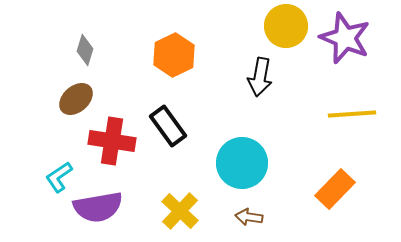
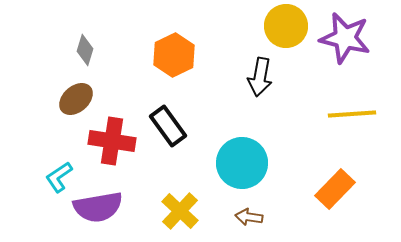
purple star: rotated 9 degrees counterclockwise
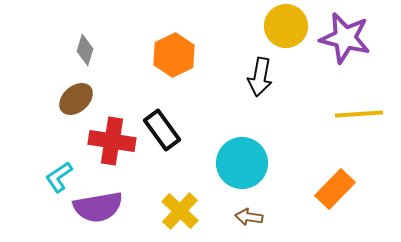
yellow line: moved 7 px right
black rectangle: moved 6 px left, 4 px down
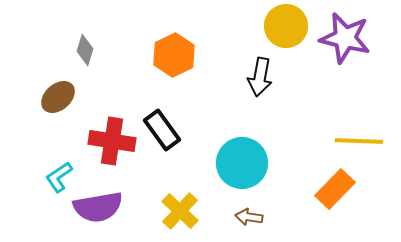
brown ellipse: moved 18 px left, 2 px up
yellow line: moved 27 px down; rotated 6 degrees clockwise
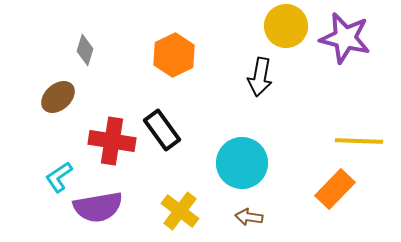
yellow cross: rotated 6 degrees counterclockwise
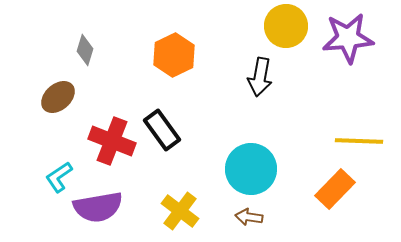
purple star: moved 3 px right; rotated 18 degrees counterclockwise
red cross: rotated 12 degrees clockwise
cyan circle: moved 9 px right, 6 px down
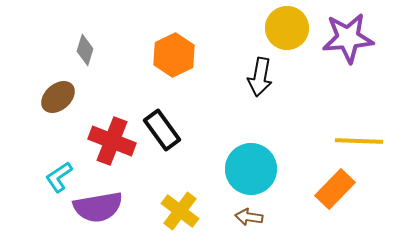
yellow circle: moved 1 px right, 2 px down
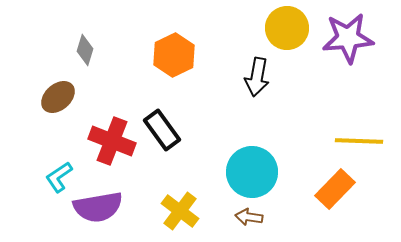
black arrow: moved 3 px left
cyan circle: moved 1 px right, 3 px down
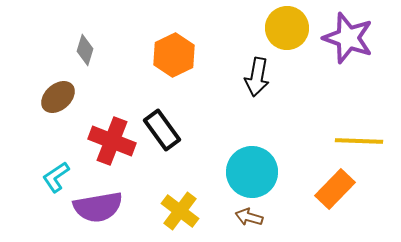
purple star: rotated 24 degrees clockwise
cyan L-shape: moved 3 px left
brown arrow: rotated 8 degrees clockwise
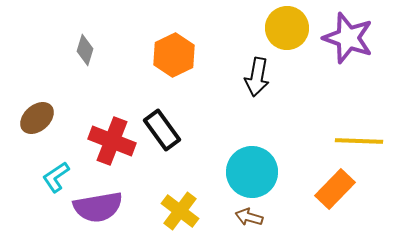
brown ellipse: moved 21 px left, 21 px down
